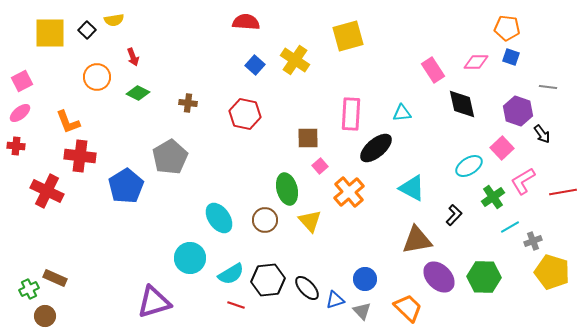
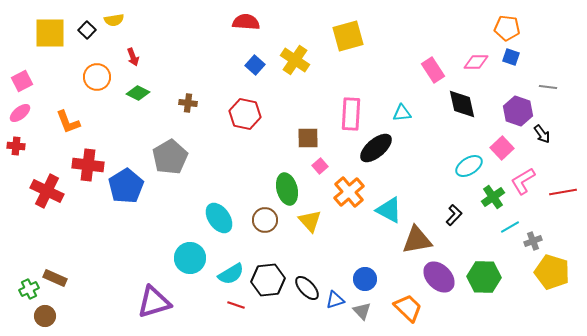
red cross at (80, 156): moved 8 px right, 9 px down
cyan triangle at (412, 188): moved 23 px left, 22 px down
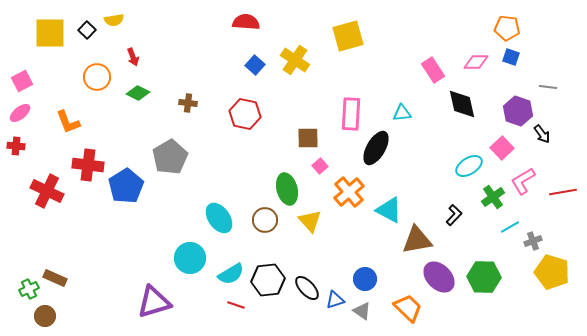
black ellipse at (376, 148): rotated 20 degrees counterclockwise
gray triangle at (362, 311): rotated 12 degrees counterclockwise
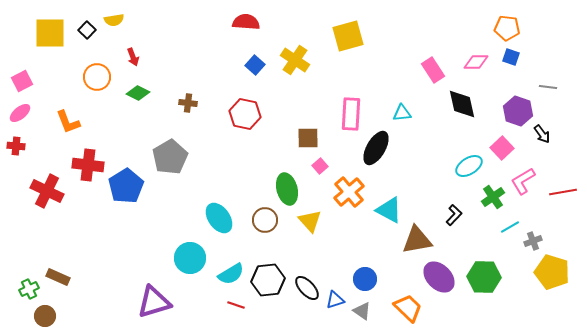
brown rectangle at (55, 278): moved 3 px right, 1 px up
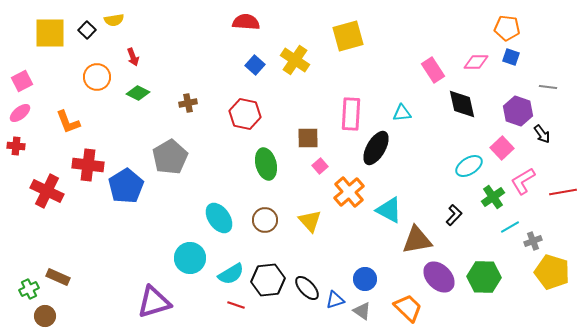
brown cross at (188, 103): rotated 18 degrees counterclockwise
green ellipse at (287, 189): moved 21 px left, 25 px up
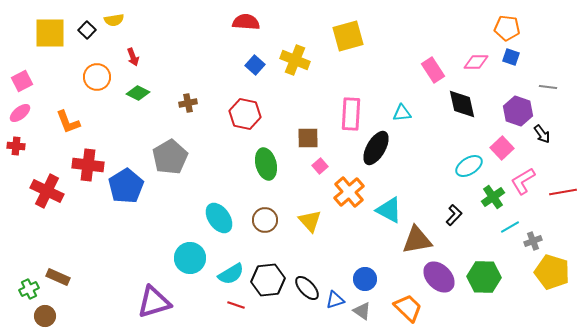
yellow cross at (295, 60): rotated 12 degrees counterclockwise
